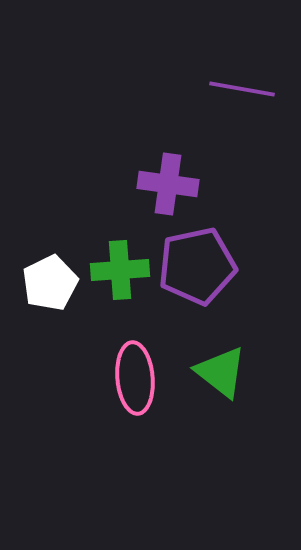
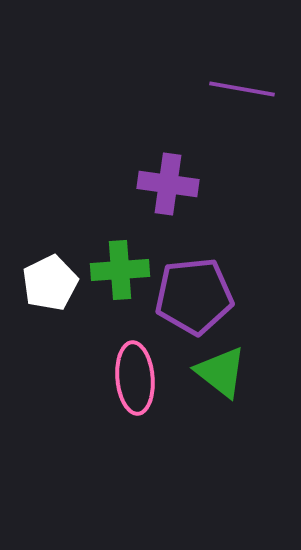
purple pentagon: moved 3 px left, 30 px down; rotated 6 degrees clockwise
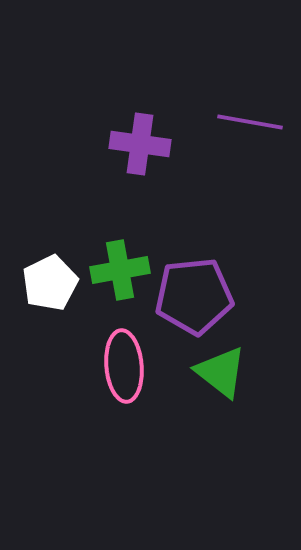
purple line: moved 8 px right, 33 px down
purple cross: moved 28 px left, 40 px up
green cross: rotated 6 degrees counterclockwise
pink ellipse: moved 11 px left, 12 px up
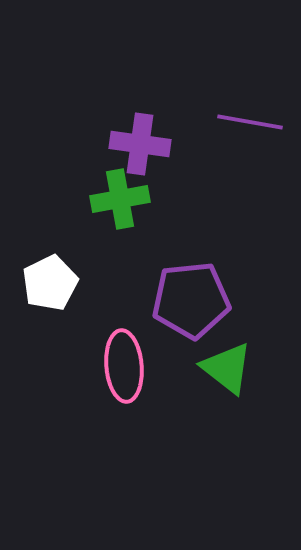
green cross: moved 71 px up
purple pentagon: moved 3 px left, 4 px down
green triangle: moved 6 px right, 4 px up
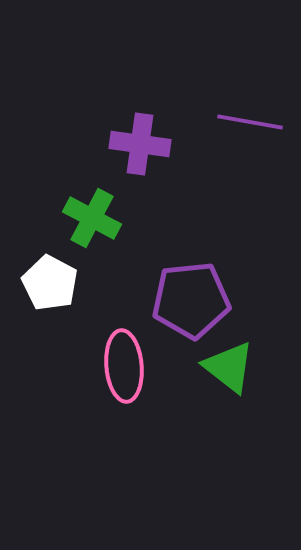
green cross: moved 28 px left, 19 px down; rotated 38 degrees clockwise
white pentagon: rotated 18 degrees counterclockwise
green triangle: moved 2 px right, 1 px up
